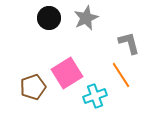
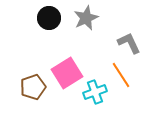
gray L-shape: rotated 10 degrees counterclockwise
cyan cross: moved 4 px up
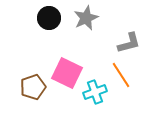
gray L-shape: rotated 100 degrees clockwise
pink square: rotated 32 degrees counterclockwise
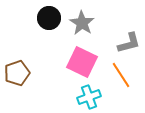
gray star: moved 4 px left, 5 px down; rotated 15 degrees counterclockwise
pink square: moved 15 px right, 11 px up
brown pentagon: moved 16 px left, 14 px up
cyan cross: moved 6 px left, 5 px down
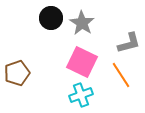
black circle: moved 2 px right
cyan cross: moved 8 px left, 2 px up
